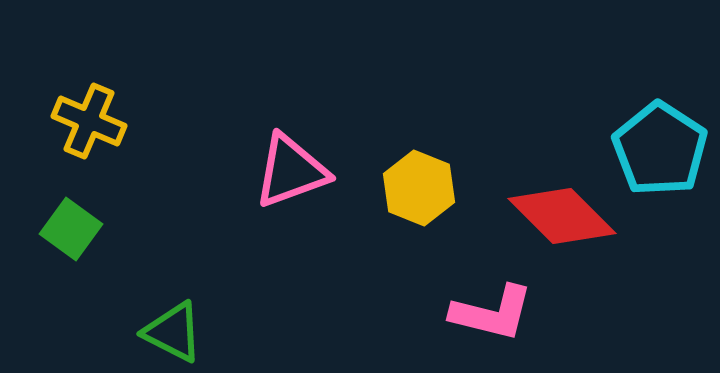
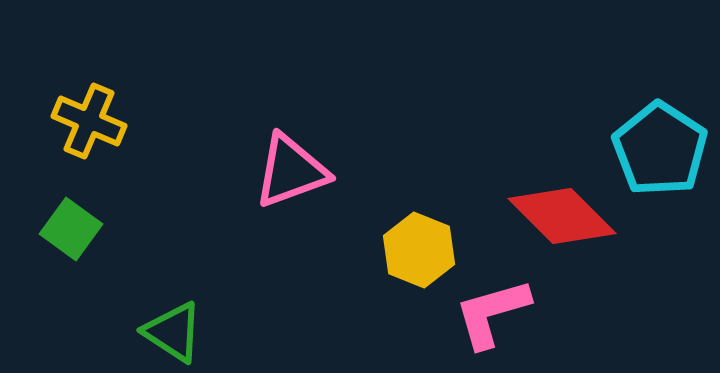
yellow hexagon: moved 62 px down
pink L-shape: rotated 150 degrees clockwise
green triangle: rotated 6 degrees clockwise
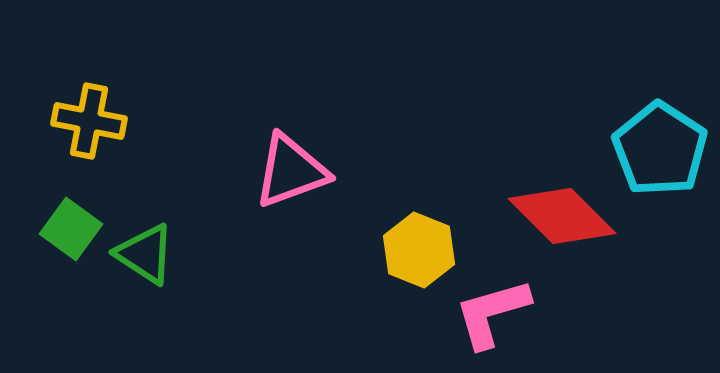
yellow cross: rotated 12 degrees counterclockwise
green triangle: moved 28 px left, 78 px up
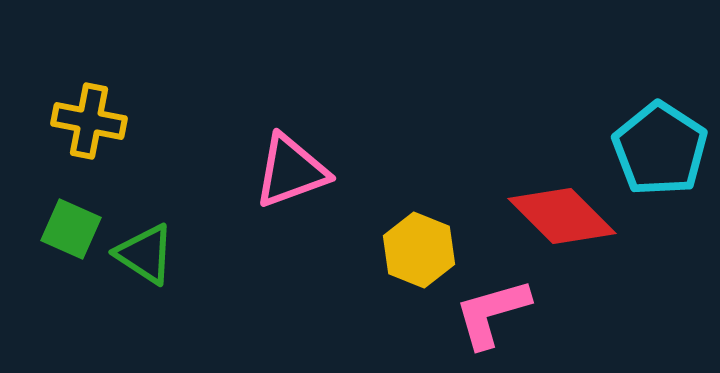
green square: rotated 12 degrees counterclockwise
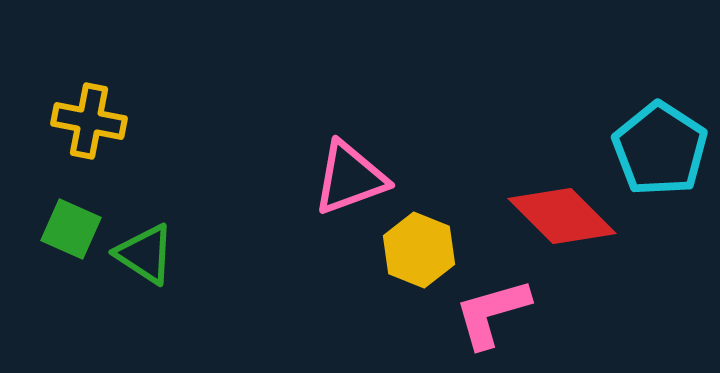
pink triangle: moved 59 px right, 7 px down
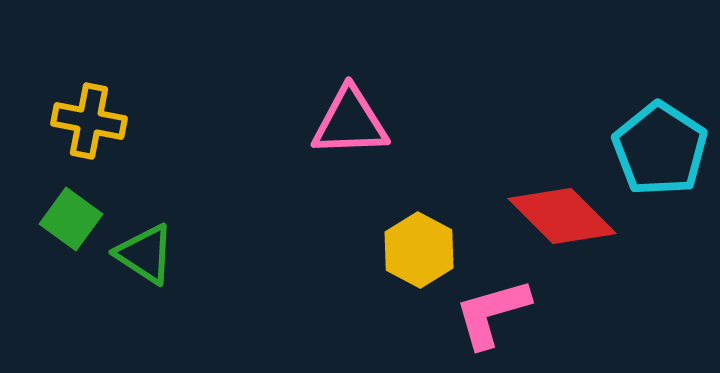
pink triangle: moved 56 px up; rotated 18 degrees clockwise
green square: moved 10 px up; rotated 12 degrees clockwise
yellow hexagon: rotated 6 degrees clockwise
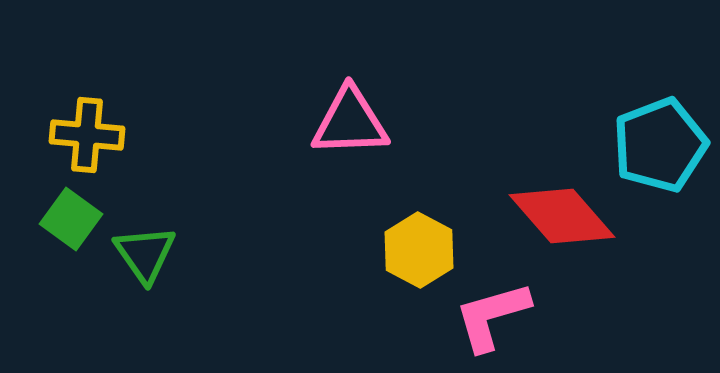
yellow cross: moved 2 px left, 14 px down; rotated 6 degrees counterclockwise
cyan pentagon: moved 4 px up; rotated 18 degrees clockwise
red diamond: rotated 4 degrees clockwise
green triangle: rotated 22 degrees clockwise
pink L-shape: moved 3 px down
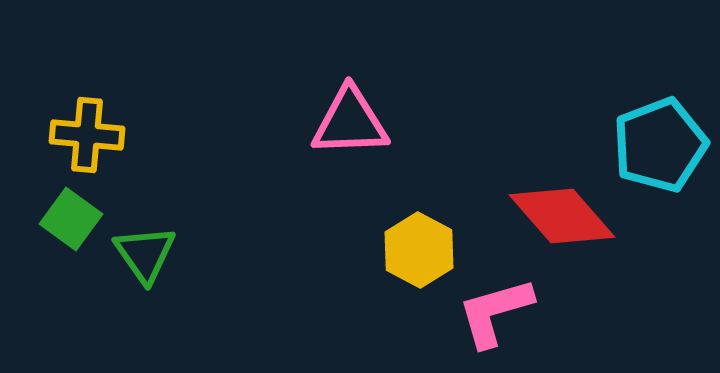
pink L-shape: moved 3 px right, 4 px up
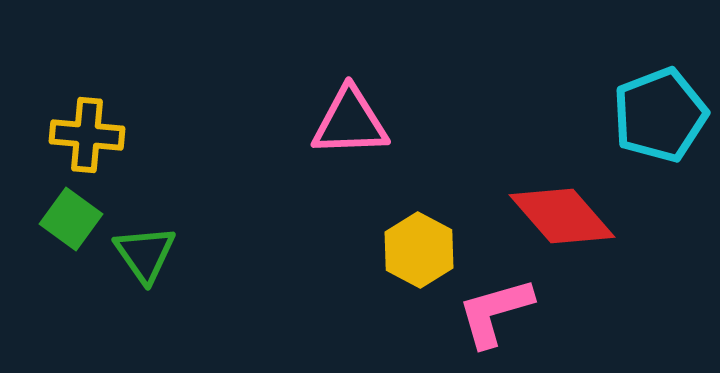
cyan pentagon: moved 30 px up
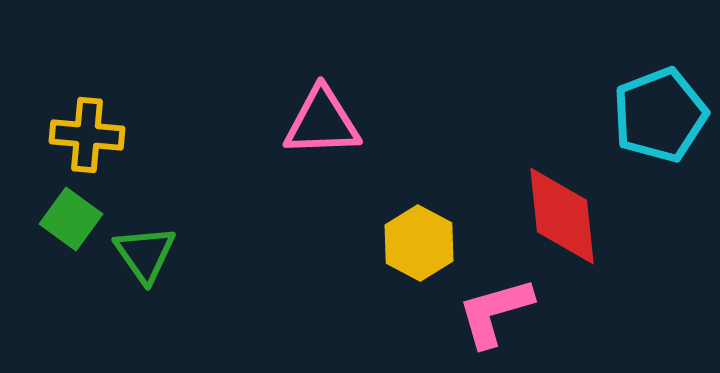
pink triangle: moved 28 px left
red diamond: rotated 35 degrees clockwise
yellow hexagon: moved 7 px up
